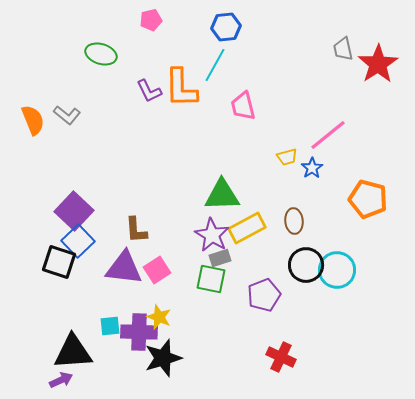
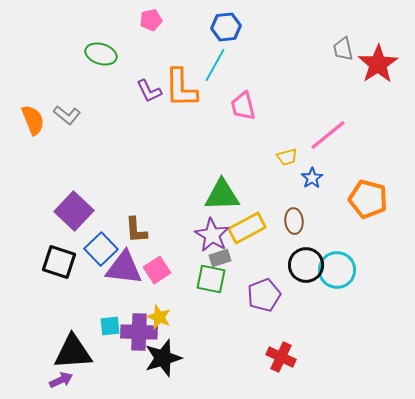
blue star: moved 10 px down
blue square: moved 23 px right, 8 px down
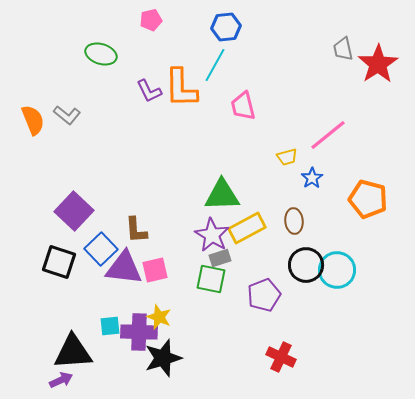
pink square: moved 2 px left; rotated 20 degrees clockwise
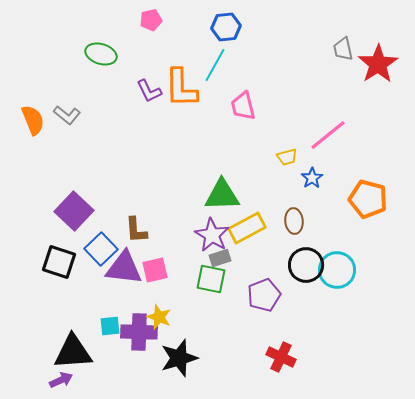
black star: moved 16 px right
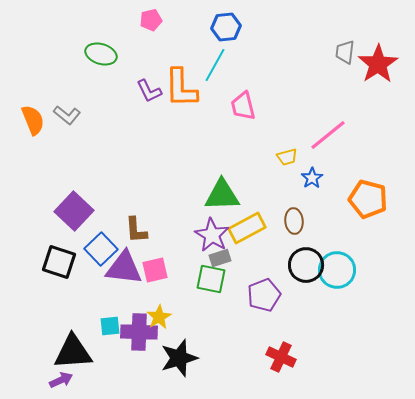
gray trapezoid: moved 2 px right, 3 px down; rotated 20 degrees clockwise
yellow star: rotated 20 degrees clockwise
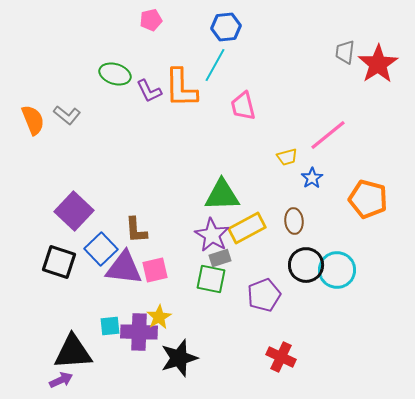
green ellipse: moved 14 px right, 20 px down
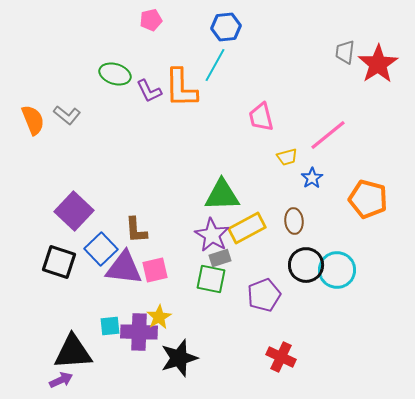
pink trapezoid: moved 18 px right, 11 px down
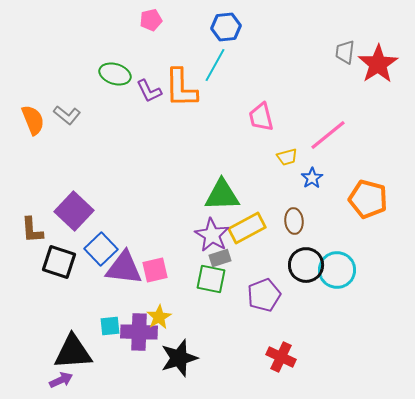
brown L-shape: moved 104 px left
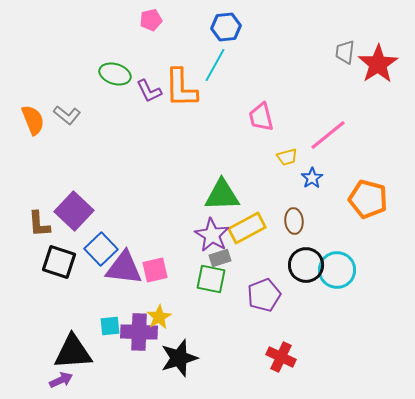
brown L-shape: moved 7 px right, 6 px up
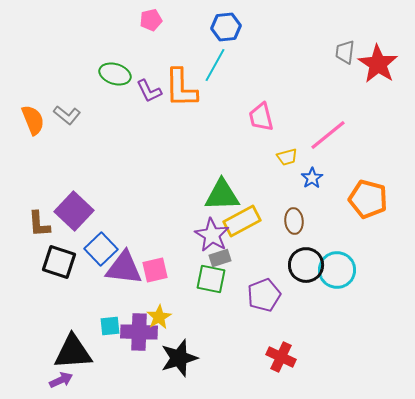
red star: rotated 6 degrees counterclockwise
yellow rectangle: moved 5 px left, 7 px up
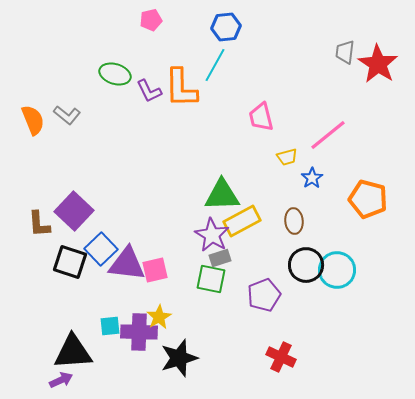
black square: moved 11 px right
purple triangle: moved 3 px right, 4 px up
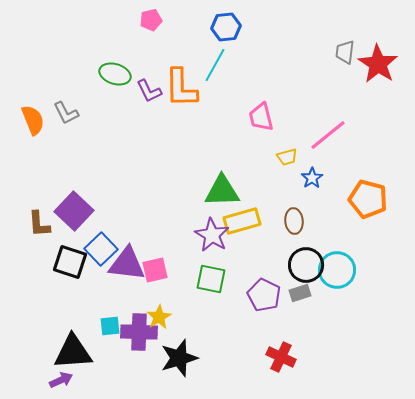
gray L-shape: moved 1 px left, 2 px up; rotated 24 degrees clockwise
green triangle: moved 4 px up
yellow rectangle: rotated 12 degrees clockwise
gray rectangle: moved 80 px right, 35 px down
purple pentagon: rotated 24 degrees counterclockwise
